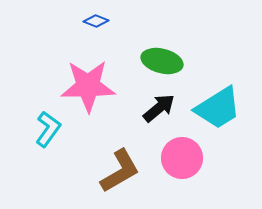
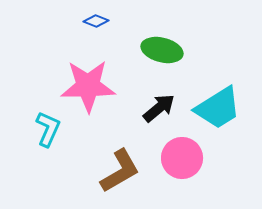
green ellipse: moved 11 px up
cyan L-shape: rotated 12 degrees counterclockwise
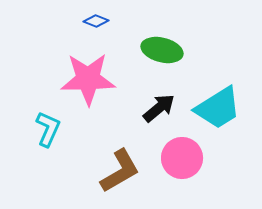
pink star: moved 7 px up
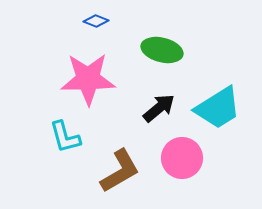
cyan L-shape: moved 17 px right, 8 px down; rotated 141 degrees clockwise
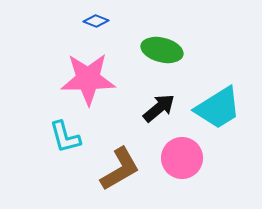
brown L-shape: moved 2 px up
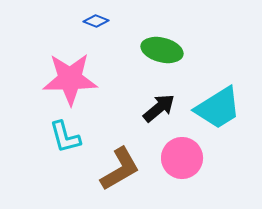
pink star: moved 18 px left
